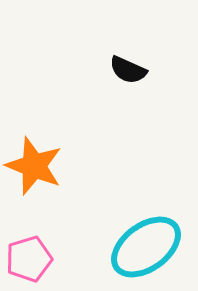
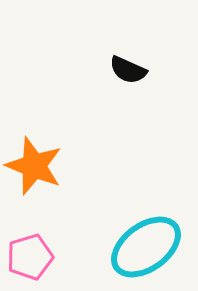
pink pentagon: moved 1 px right, 2 px up
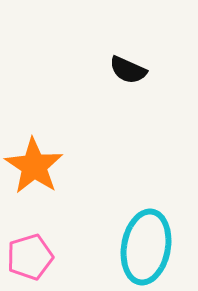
orange star: rotated 12 degrees clockwise
cyan ellipse: rotated 44 degrees counterclockwise
